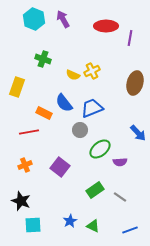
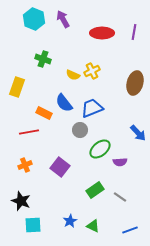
red ellipse: moved 4 px left, 7 px down
purple line: moved 4 px right, 6 px up
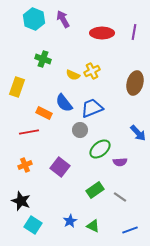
cyan square: rotated 36 degrees clockwise
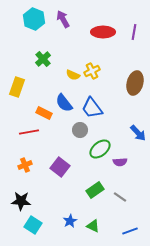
red ellipse: moved 1 px right, 1 px up
green cross: rotated 28 degrees clockwise
blue trapezoid: rotated 105 degrees counterclockwise
black star: rotated 18 degrees counterclockwise
blue line: moved 1 px down
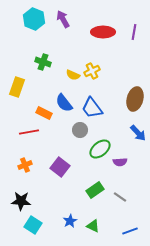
green cross: moved 3 px down; rotated 28 degrees counterclockwise
brown ellipse: moved 16 px down
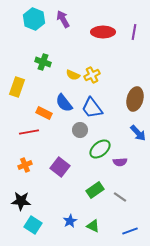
yellow cross: moved 4 px down
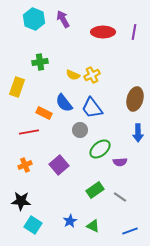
green cross: moved 3 px left; rotated 28 degrees counterclockwise
blue arrow: rotated 42 degrees clockwise
purple square: moved 1 px left, 2 px up; rotated 12 degrees clockwise
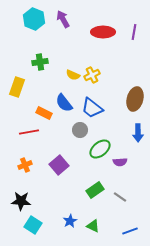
blue trapezoid: rotated 15 degrees counterclockwise
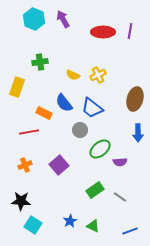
purple line: moved 4 px left, 1 px up
yellow cross: moved 6 px right
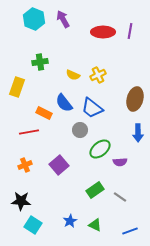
green triangle: moved 2 px right, 1 px up
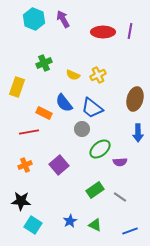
green cross: moved 4 px right, 1 px down; rotated 14 degrees counterclockwise
gray circle: moved 2 px right, 1 px up
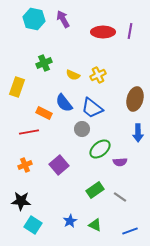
cyan hexagon: rotated 10 degrees counterclockwise
